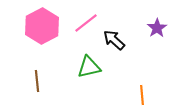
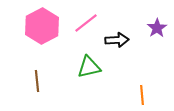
black arrow: moved 3 px right; rotated 135 degrees clockwise
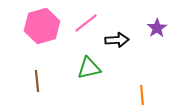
pink hexagon: rotated 12 degrees clockwise
green triangle: moved 1 px down
